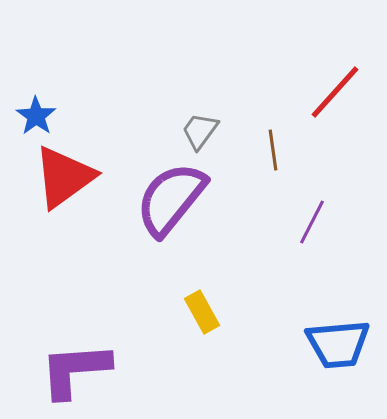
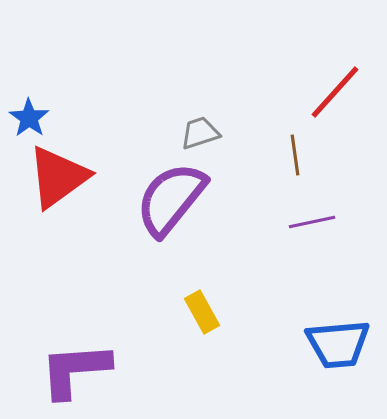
blue star: moved 7 px left, 2 px down
gray trapezoid: moved 2 px down; rotated 36 degrees clockwise
brown line: moved 22 px right, 5 px down
red triangle: moved 6 px left
purple line: rotated 51 degrees clockwise
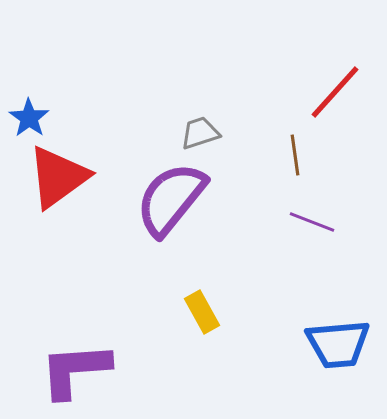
purple line: rotated 33 degrees clockwise
